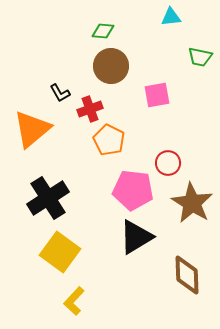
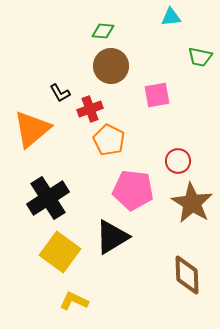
red circle: moved 10 px right, 2 px up
black triangle: moved 24 px left
yellow L-shape: rotated 72 degrees clockwise
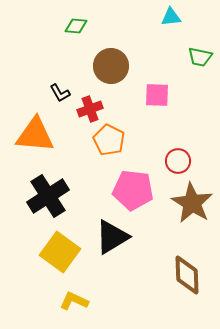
green diamond: moved 27 px left, 5 px up
pink square: rotated 12 degrees clockwise
orange triangle: moved 3 px right, 6 px down; rotated 45 degrees clockwise
black cross: moved 2 px up
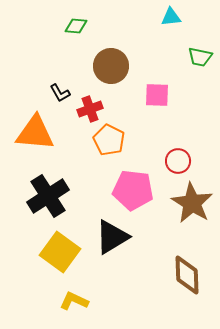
orange triangle: moved 2 px up
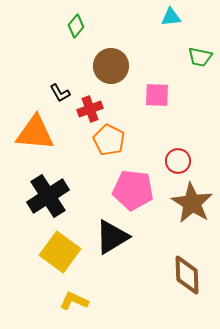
green diamond: rotated 55 degrees counterclockwise
